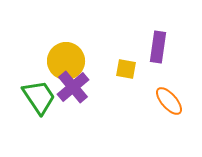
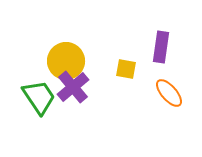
purple rectangle: moved 3 px right
orange ellipse: moved 8 px up
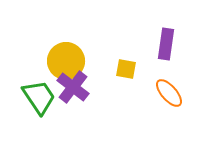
purple rectangle: moved 5 px right, 3 px up
purple cross: rotated 12 degrees counterclockwise
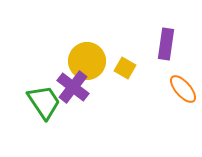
yellow circle: moved 21 px right
yellow square: moved 1 px left, 1 px up; rotated 20 degrees clockwise
orange ellipse: moved 14 px right, 4 px up
green trapezoid: moved 5 px right, 5 px down
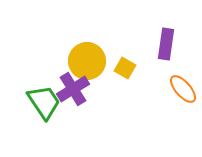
purple cross: moved 2 px down; rotated 20 degrees clockwise
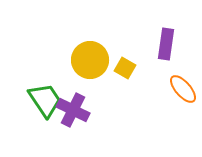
yellow circle: moved 3 px right, 1 px up
purple cross: moved 21 px down; rotated 32 degrees counterclockwise
green trapezoid: moved 1 px right, 2 px up
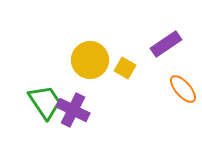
purple rectangle: rotated 48 degrees clockwise
green trapezoid: moved 2 px down
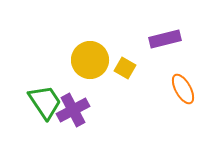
purple rectangle: moved 1 px left, 5 px up; rotated 20 degrees clockwise
orange ellipse: rotated 12 degrees clockwise
purple cross: rotated 36 degrees clockwise
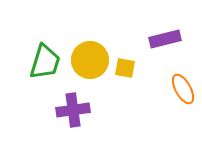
yellow square: rotated 20 degrees counterclockwise
green trapezoid: moved 40 px up; rotated 51 degrees clockwise
purple cross: rotated 20 degrees clockwise
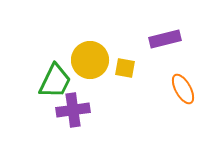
green trapezoid: moved 10 px right, 19 px down; rotated 9 degrees clockwise
